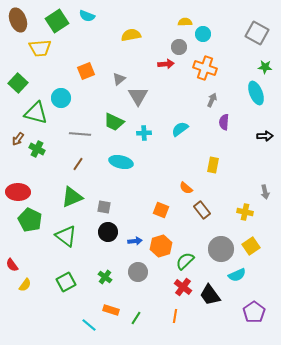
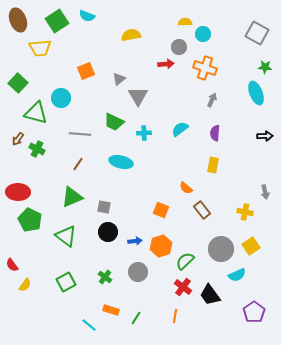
purple semicircle at (224, 122): moved 9 px left, 11 px down
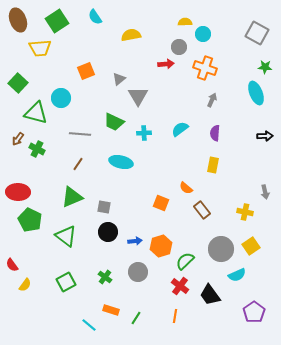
cyan semicircle at (87, 16): moved 8 px right, 1 px down; rotated 35 degrees clockwise
orange square at (161, 210): moved 7 px up
red cross at (183, 287): moved 3 px left, 1 px up
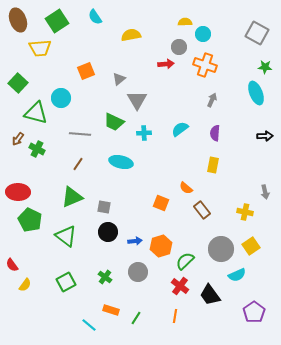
orange cross at (205, 68): moved 3 px up
gray triangle at (138, 96): moved 1 px left, 4 px down
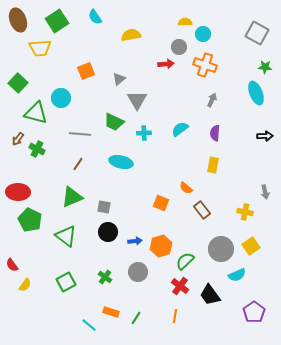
orange rectangle at (111, 310): moved 2 px down
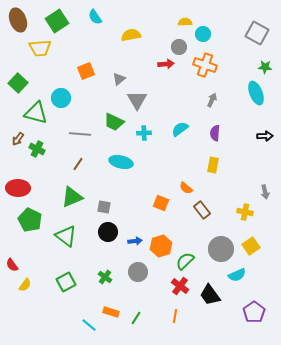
red ellipse at (18, 192): moved 4 px up
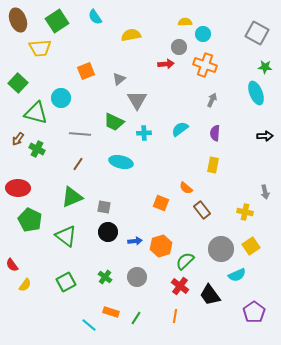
gray circle at (138, 272): moved 1 px left, 5 px down
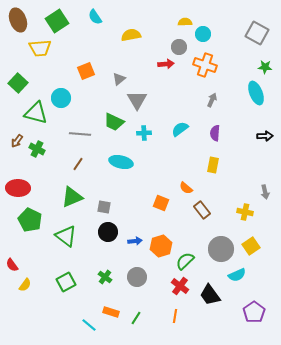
brown arrow at (18, 139): moved 1 px left, 2 px down
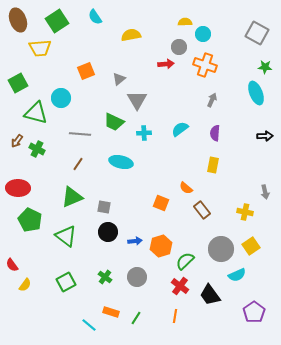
green square at (18, 83): rotated 18 degrees clockwise
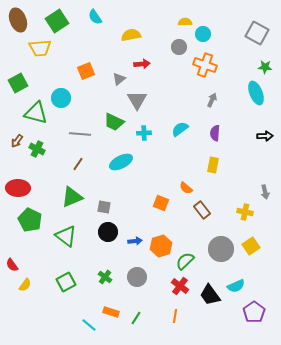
red arrow at (166, 64): moved 24 px left
cyan ellipse at (121, 162): rotated 40 degrees counterclockwise
cyan semicircle at (237, 275): moved 1 px left, 11 px down
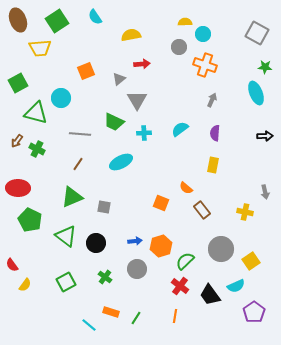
black circle at (108, 232): moved 12 px left, 11 px down
yellow square at (251, 246): moved 15 px down
gray circle at (137, 277): moved 8 px up
